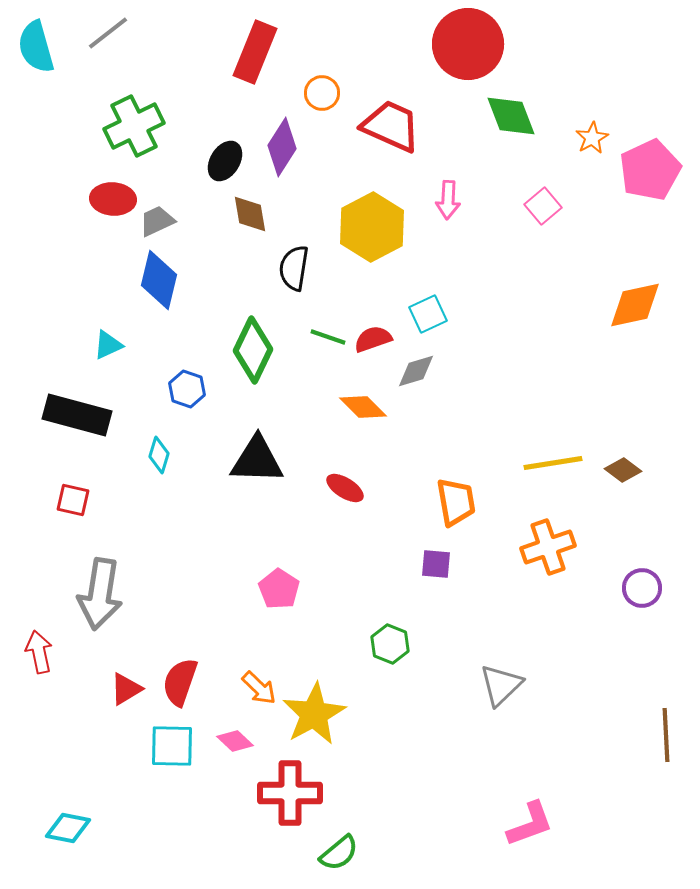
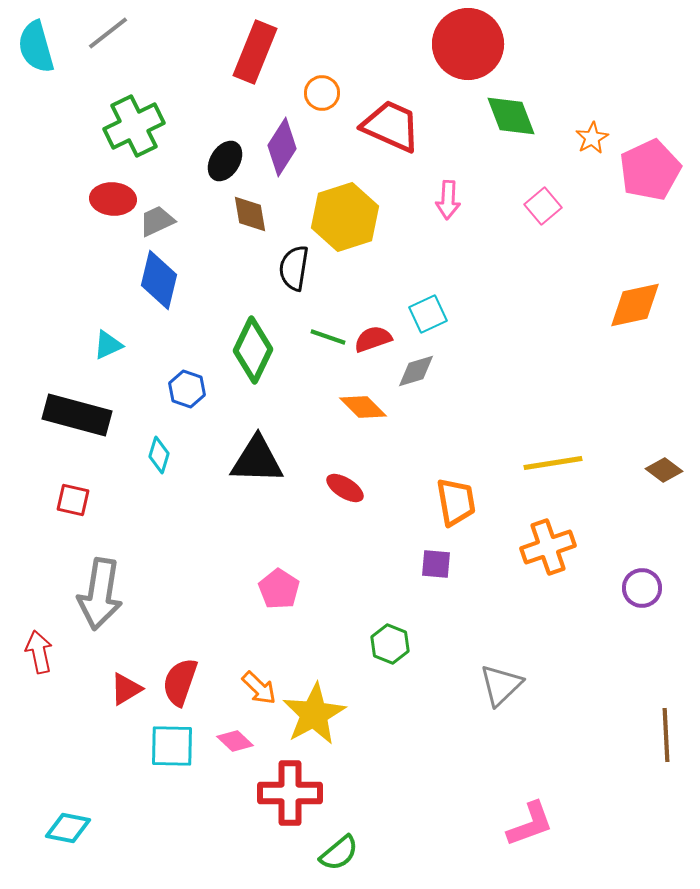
yellow hexagon at (372, 227): moved 27 px left, 10 px up; rotated 10 degrees clockwise
brown diamond at (623, 470): moved 41 px right
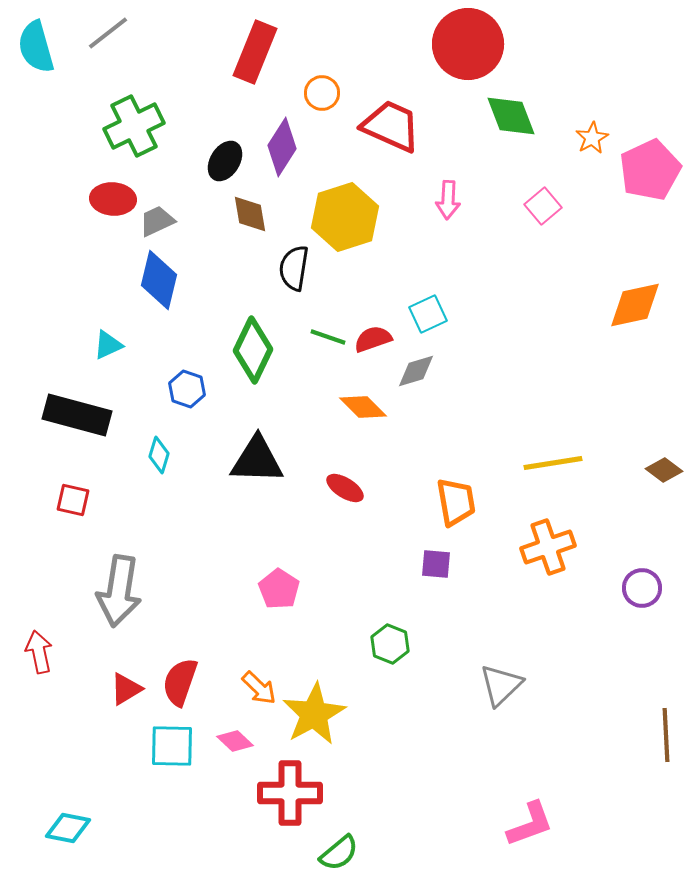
gray arrow at (100, 594): moved 19 px right, 3 px up
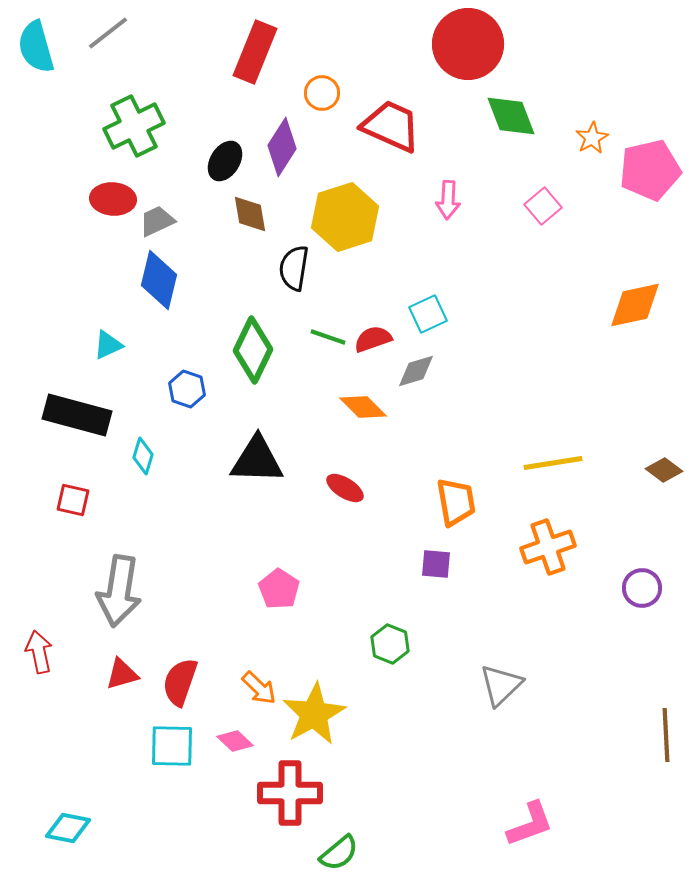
pink pentagon at (650, 170): rotated 12 degrees clockwise
cyan diamond at (159, 455): moved 16 px left, 1 px down
red triangle at (126, 689): moved 4 px left, 15 px up; rotated 15 degrees clockwise
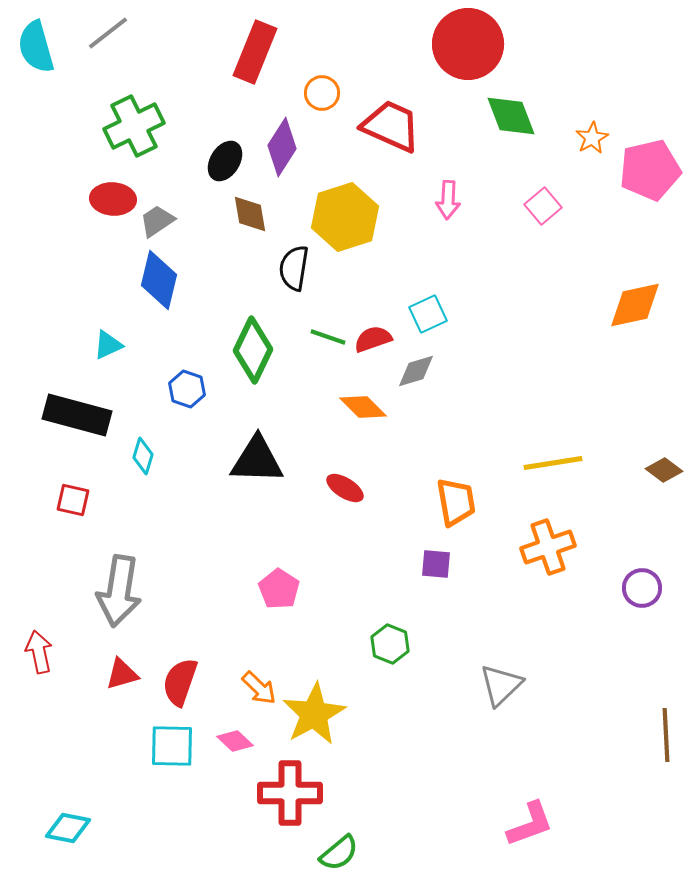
gray trapezoid at (157, 221): rotated 9 degrees counterclockwise
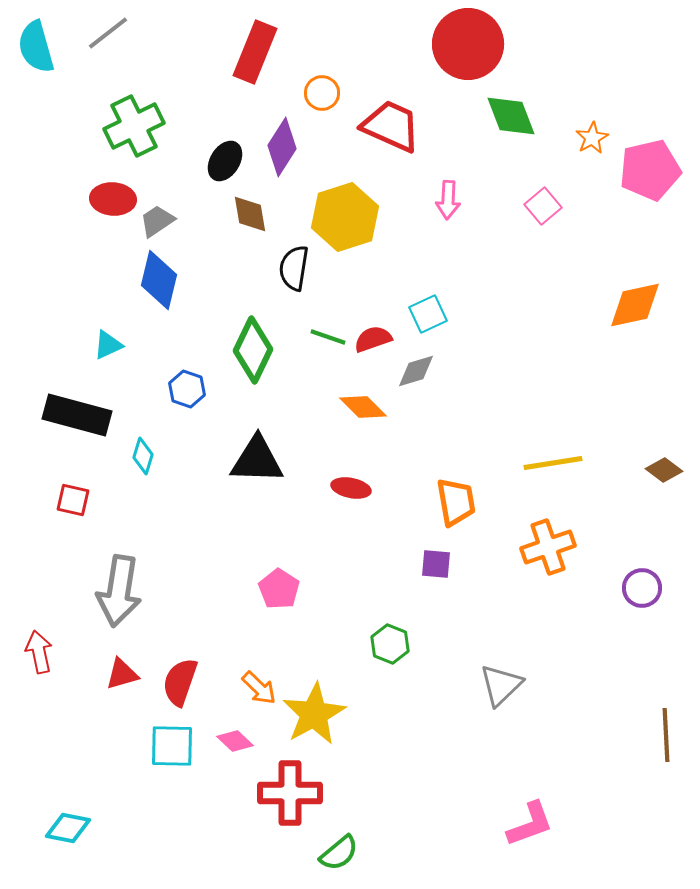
red ellipse at (345, 488): moved 6 px right; rotated 21 degrees counterclockwise
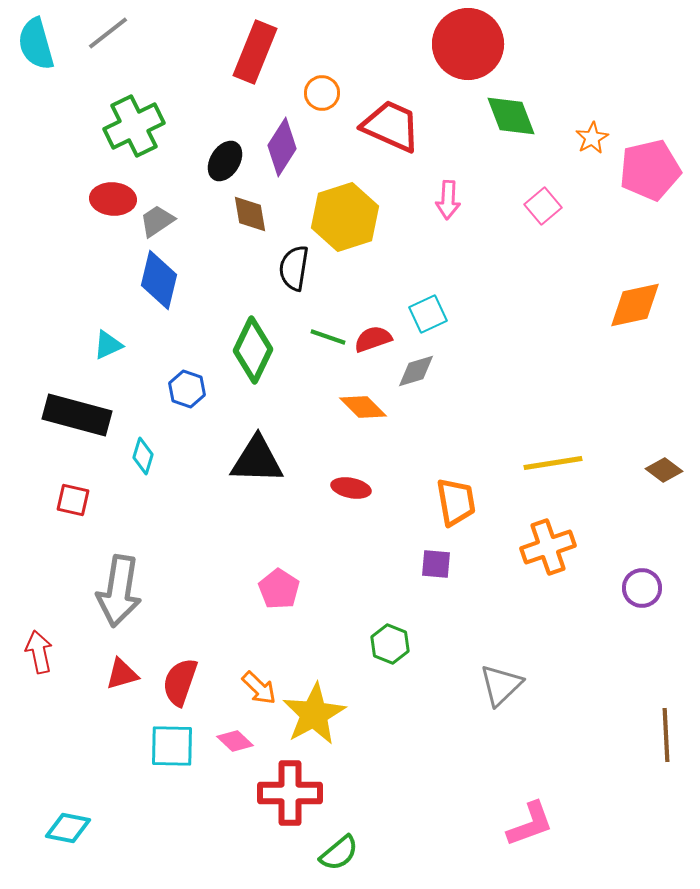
cyan semicircle at (36, 47): moved 3 px up
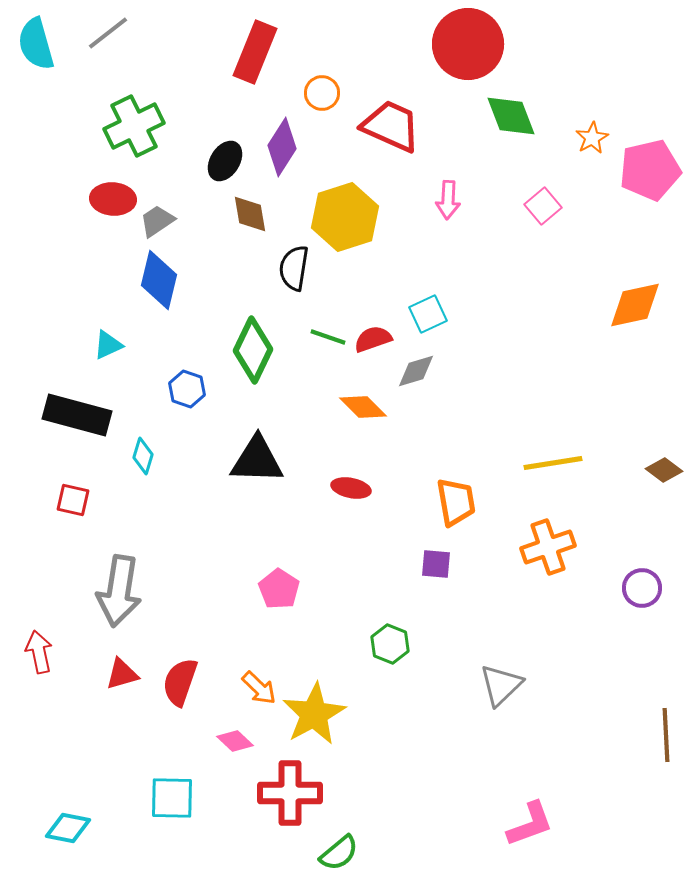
cyan square at (172, 746): moved 52 px down
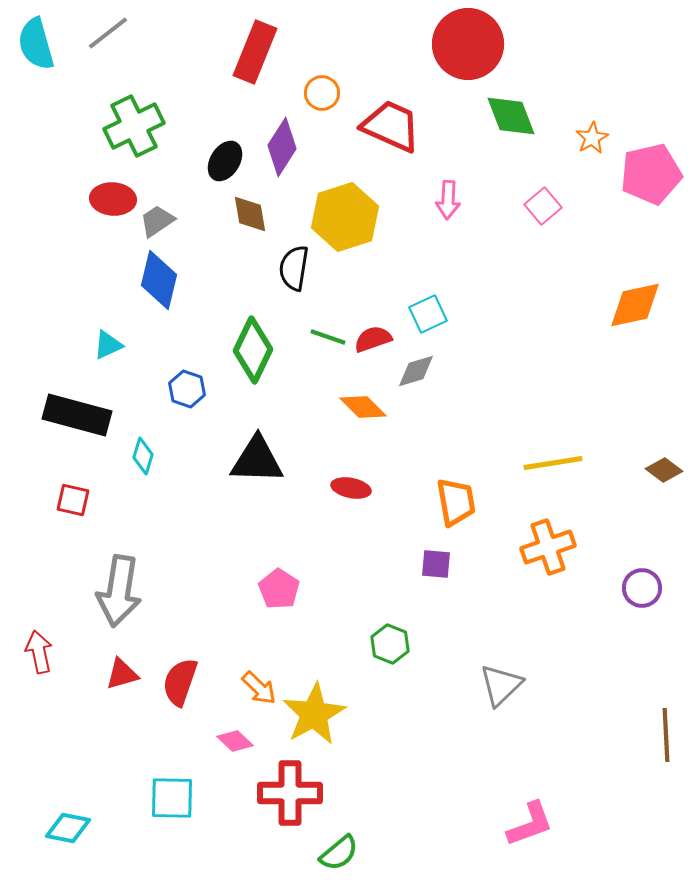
pink pentagon at (650, 170): moved 1 px right, 4 px down
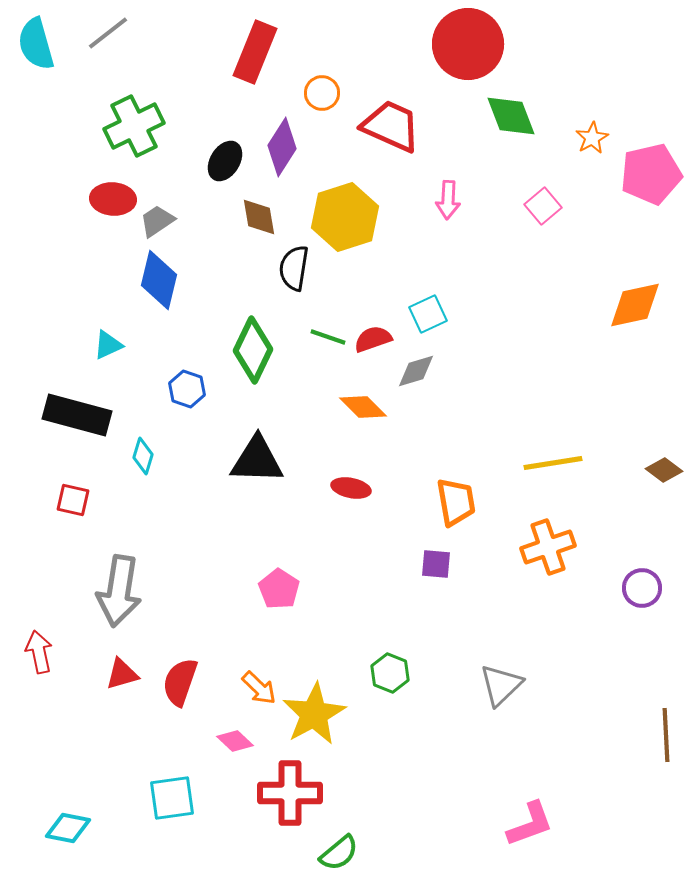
brown diamond at (250, 214): moved 9 px right, 3 px down
green hexagon at (390, 644): moved 29 px down
cyan square at (172, 798): rotated 9 degrees counterclockwise
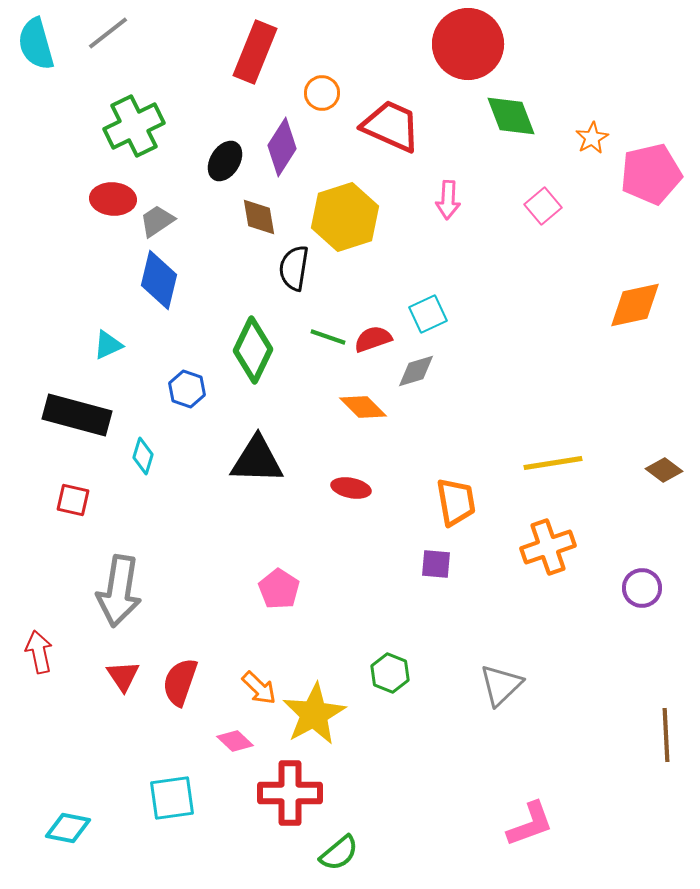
red triangle at (122, 674): moved 1 px right, 2 px down; rotated 48 degrees counterclockwise
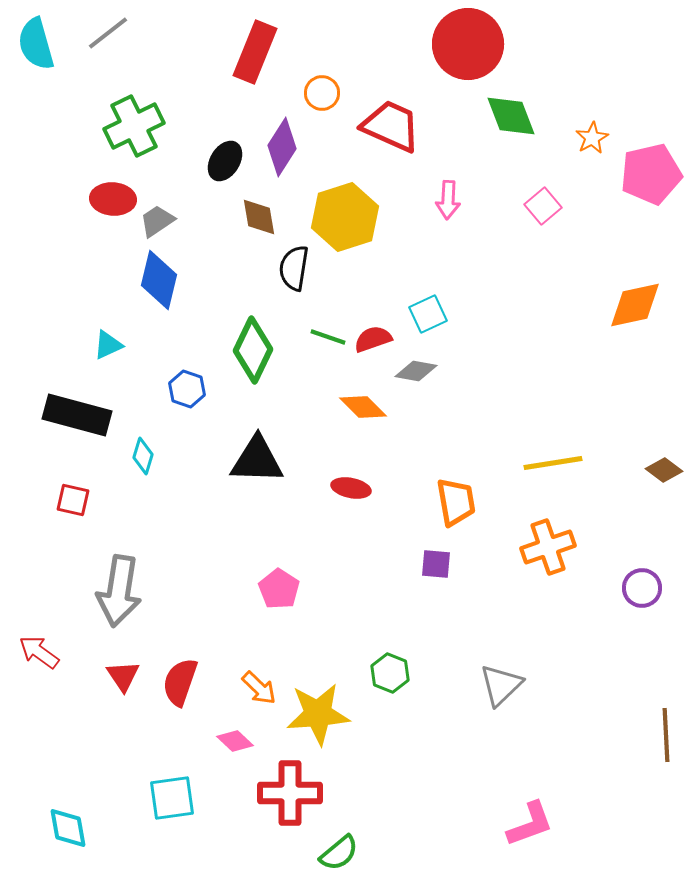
gray diamond at (416, 371): rotated 27 degrees clockwise
red arrow at (39, 652): rotated 42 degrees counterclockwise
yellow star at (314, 714): moved 4 px right; rotated 24 degrees clockwise
cyan diamond at (68, 828): rotated 69 degrees clockwise
